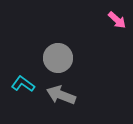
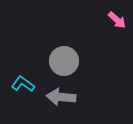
gray circle: moved 6 px right, 3 px down
gray arrow: moved 2 px down; rotated 16 degrees counterclockwise
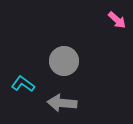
gray arrow: moved 1 px right, 6 px down
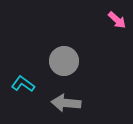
gray arrow: moved 4 px right
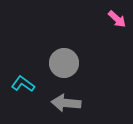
pink arrow: moved 1 px up
gray circle: moved 2 px down
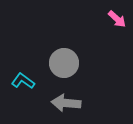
cyan L-shape: moved 3 px up
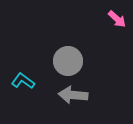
gray circle: moved 4 px right, 2 px up
gray arrow: moved 7 px right, 8 px up
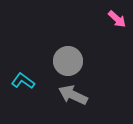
gray arrow: rotated 20 degrees clockwise
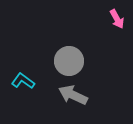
pink arrow: rotated 18 degrees clockwise
gray circle: moved 1 px right
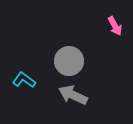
pink arrow: moved 2 px left, 7 px down
cyan L-shape: moved 1 px right, 1 px up
